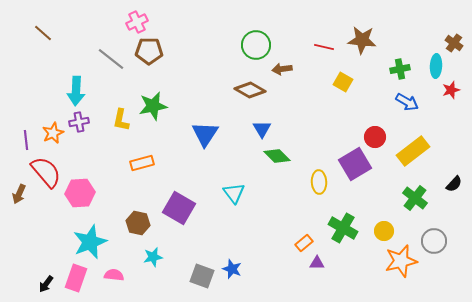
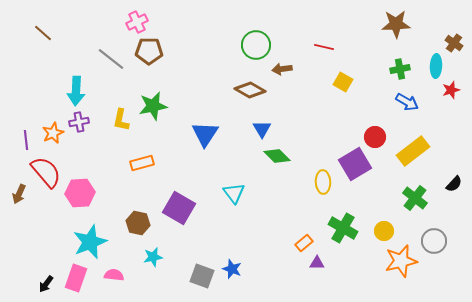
brown star at (362, 40): moved 34 px right, 16 px up; rotated 8 degrees counterclockwise
yellow ellipse at (319, 182): moved 4 px right
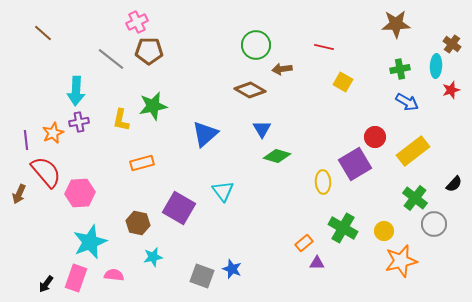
brown cross at (454, 43): moved 2 px left, 1 px down
blue triangle at (205, 134): rotated 16 degrees clockwise
green diamond at (277, 156): rotated 28 degrees counterclockwise
cyan triangle at (234, 193): moved 11 px left, 2 px up
gray circle at (434, 241): moved 17 px up
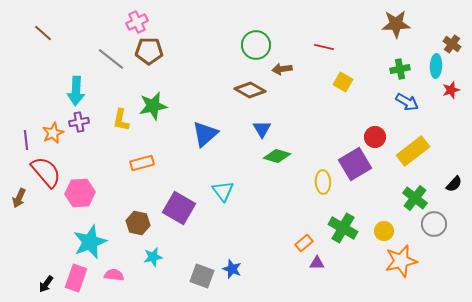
brown arrow at (19, 194): moved 4 px down
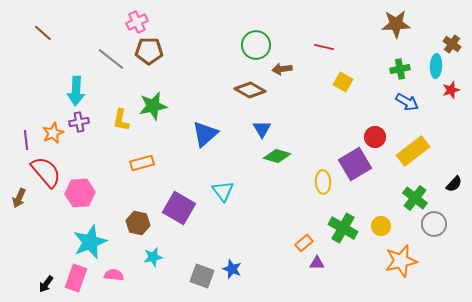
yellow circle at (384, 231): moved 3 px left, 5 px up
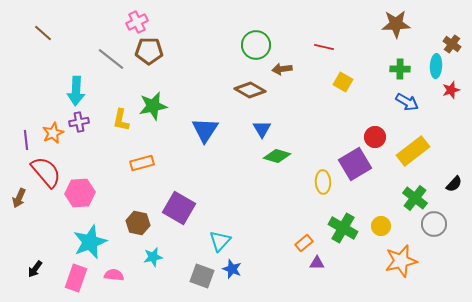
green cross at (400, 69): rotated 12 degrees clockwise
blue triangle at (205, 134): moved 4 px up; rotated 16 degrees counterclockwise
cyan triangle at (223, 191): moved 3 px left, 50 px down; rotated 20 degrees clockwise
black arrow at (46, 284): moved 11 px left, 15 px up
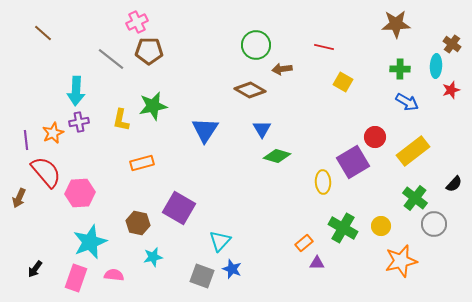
purple square at (355, 164): moved 2 px left, 2 px up
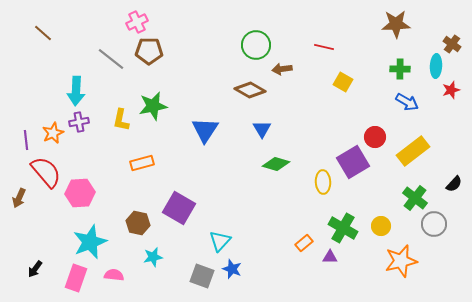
green diamond at (277, 156): moved 1 px left, 8 px down
purple triangle at (317, 263): moved 13 px right, 6 px up
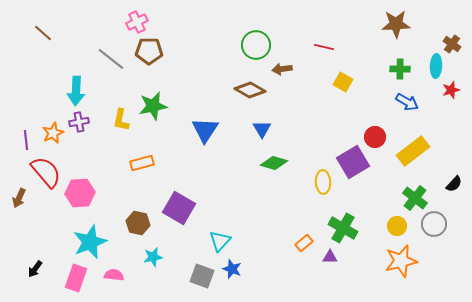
green diamond at (276, 164): moved 2 px left, 1 px up
yellow circle at (381, 226): moved 16 px right
